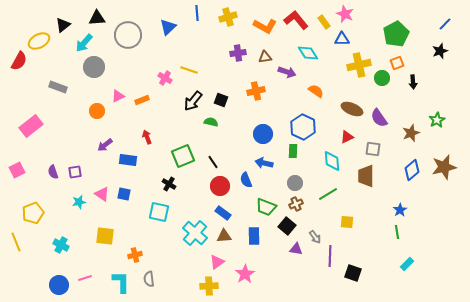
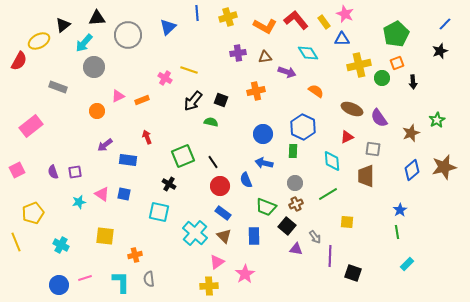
brown triangle at (224, 236): rotated 49 degrees clockwise
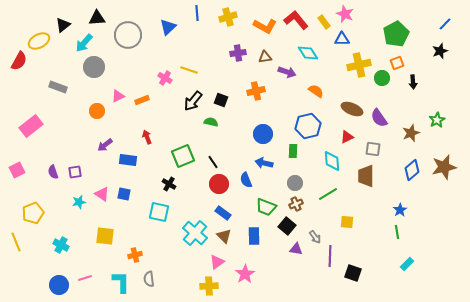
blue hexagon at (303, 127): moved 5 px right, 1 px up; rotated 20 degrees clockwise
red circle at (220, 186): moved 1 px left, 2 px up
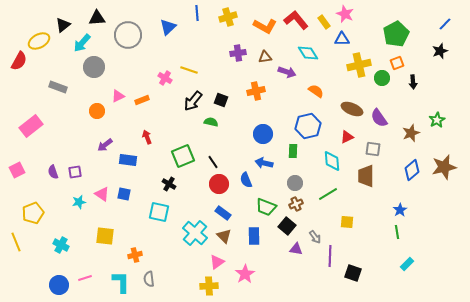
cyan arrow at (84, 43): moved 2 px left
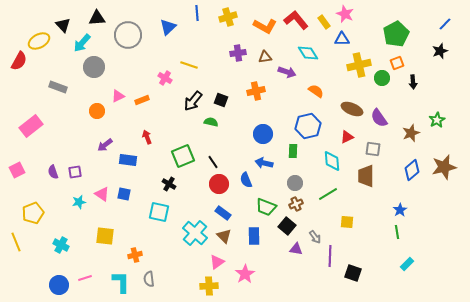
black triangle at (63, 25): rotated 35 degrees counterclockwise
yellow line at (189, 70): moved 5 px up
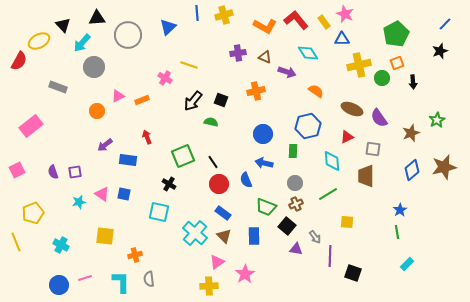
yellow cross at (228, 17): moved 4 px left, 2 px up
brown triangle at (265, 57): rotated 32 degrees clockwise
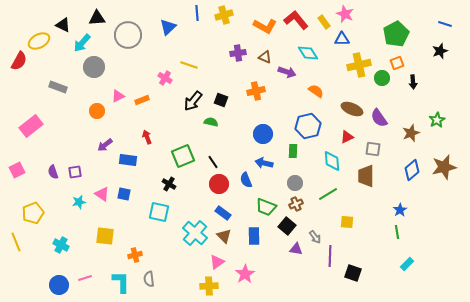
blue line at (445, 24): rotated 64 degrees clockwise
black triangle at (63, 25): rotated 21 degrees counterclockwise
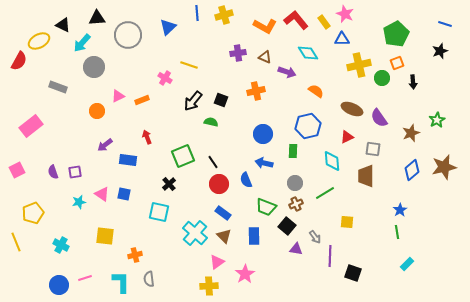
black cross at (169, 184): rotated 16 degrees clockwise
green line at (328, 194): moved 3 px left, 1 px up
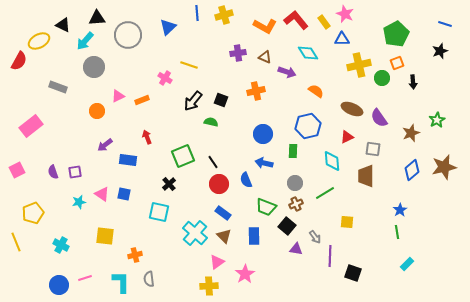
cyan arrow at (82, 43): moved 3 px right, 2 px up
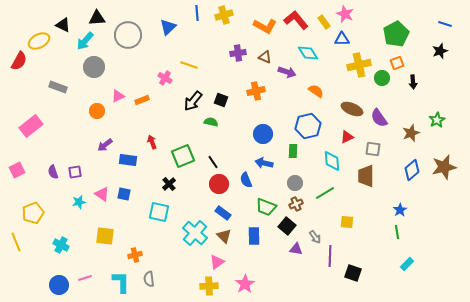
red arrow at (147, 137): moved 5 px right, 5 px down
pink star at (245, 274): moved 10 px down
